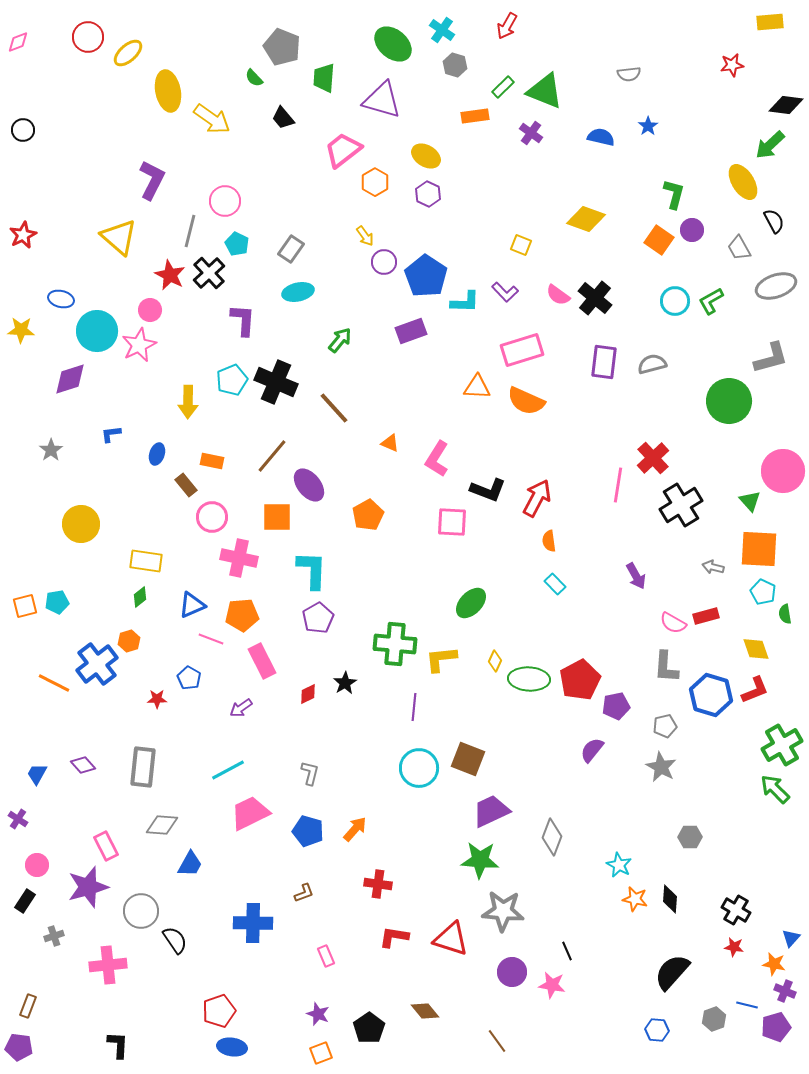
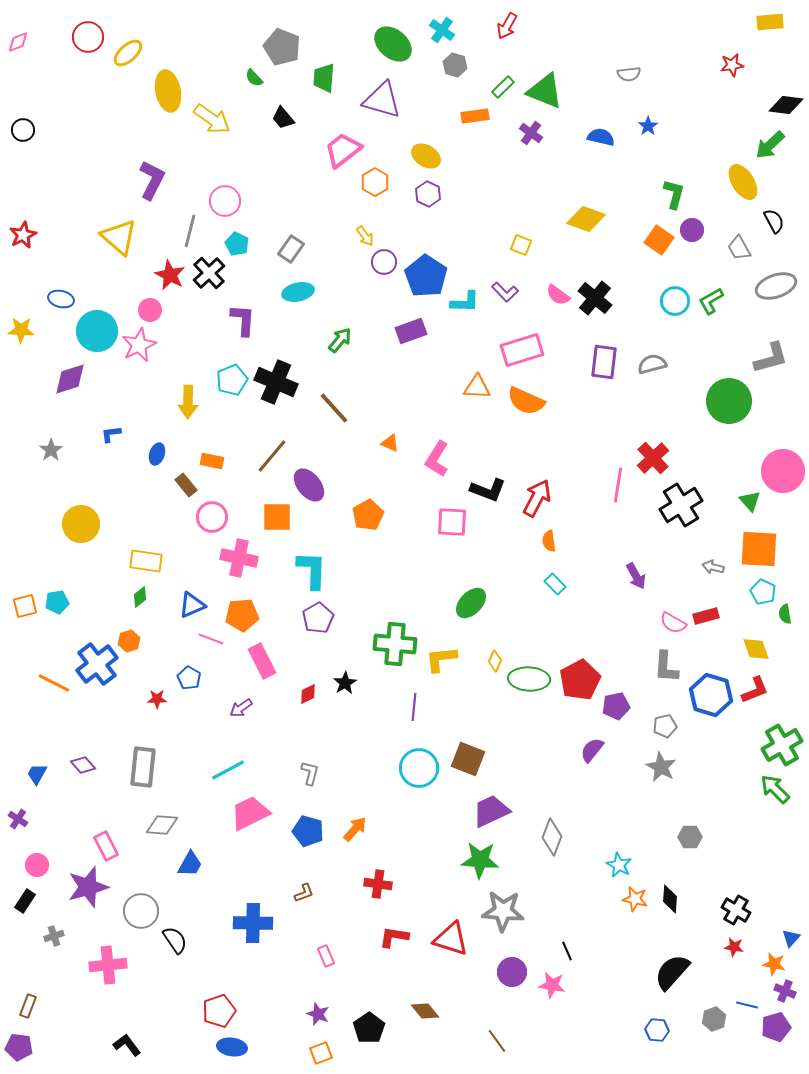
black L-shape at (118, 1045): moved 9 px right; rotated 40 degrees counterclockwise
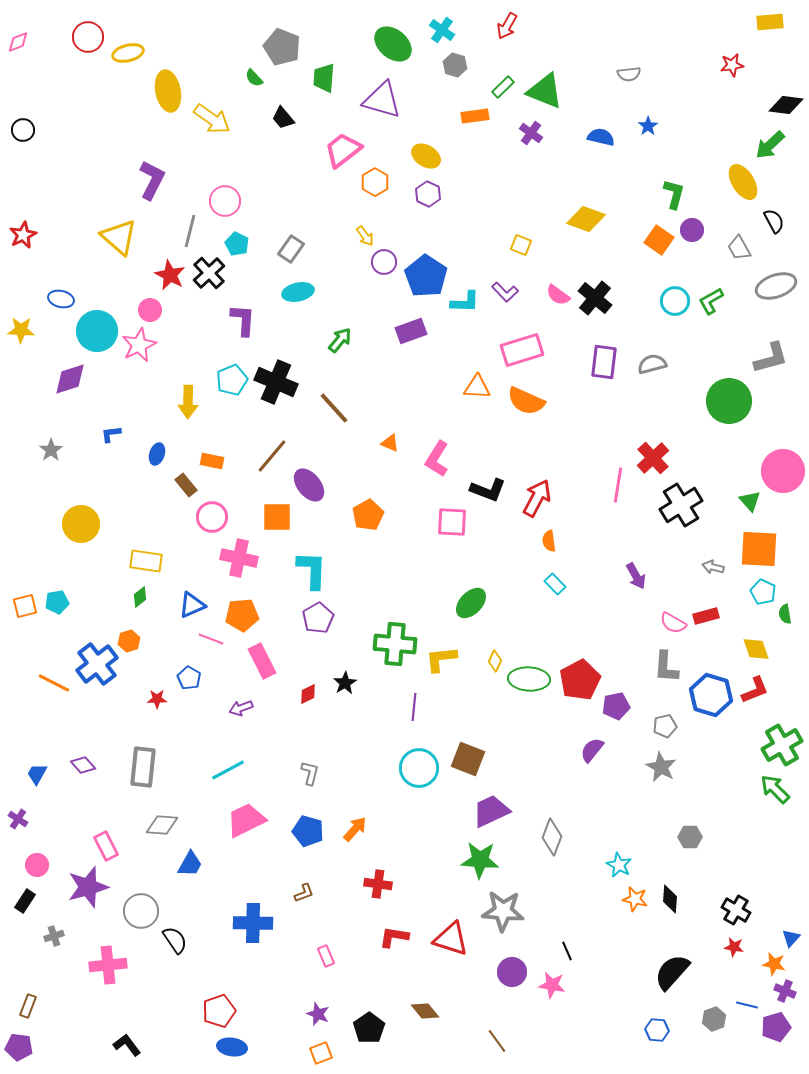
yellow ellipse at (128, 53): rotated 28 degrees clockwise
purple arrow at (241, 708): rotated 15 degrees clockwise
pink trapezoid at (250, 813): moved 4 px left, 7 px down
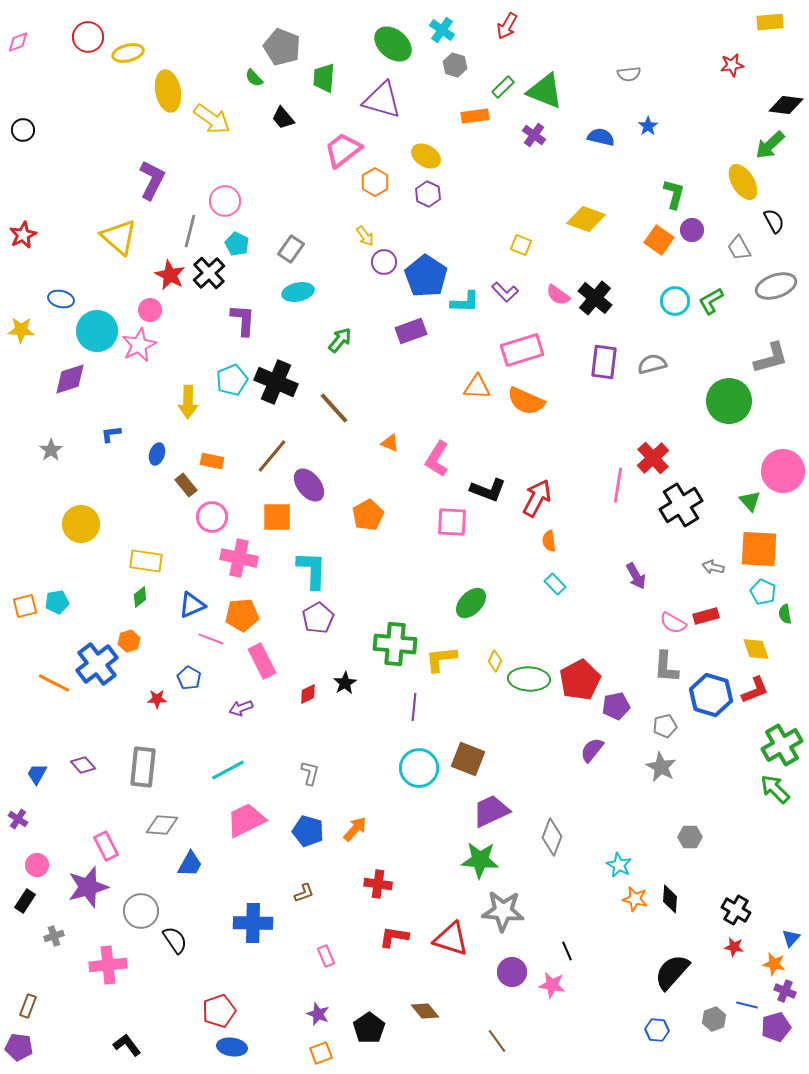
purple cross at (531, 133): moved 3 px right, 2 px down
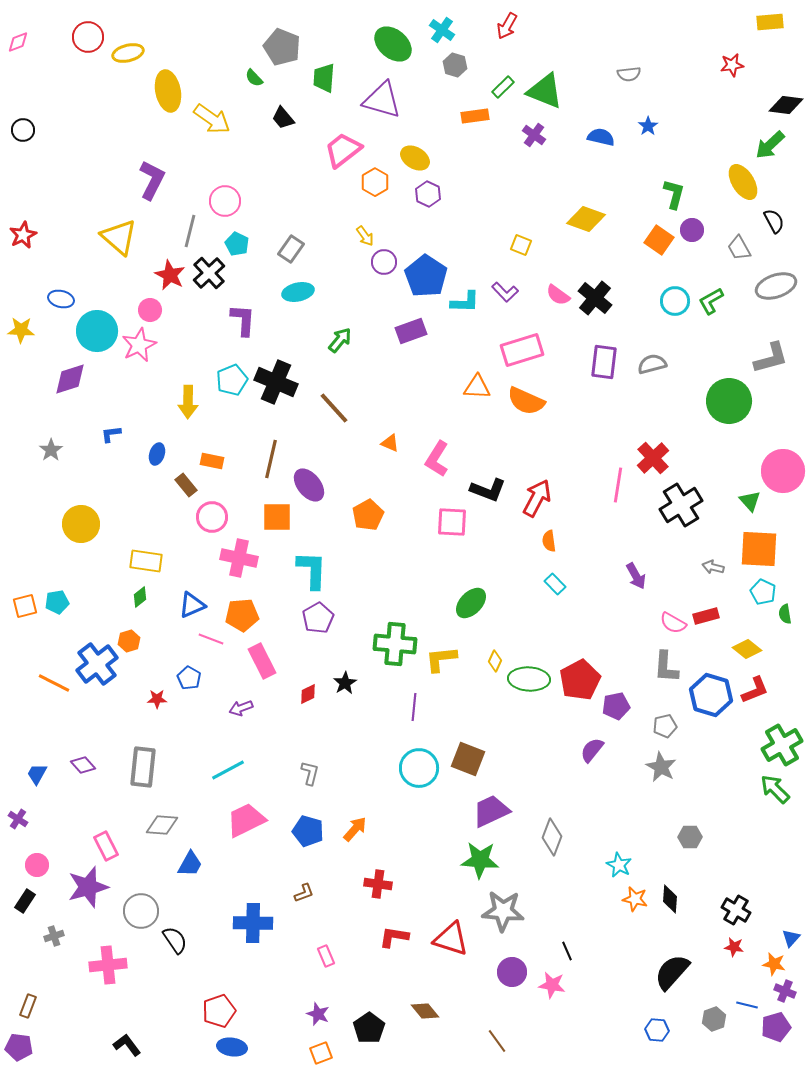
yellow ellipse at (426, 156): moved 11 px left, 2 px down
brown line at (272, 456): moved 1 px left, 3 px down; rotated 27 degrees counterclockwise
yellow diamond at (756, 649): moved 9 px left; rotated 32 degrees counterclockwise
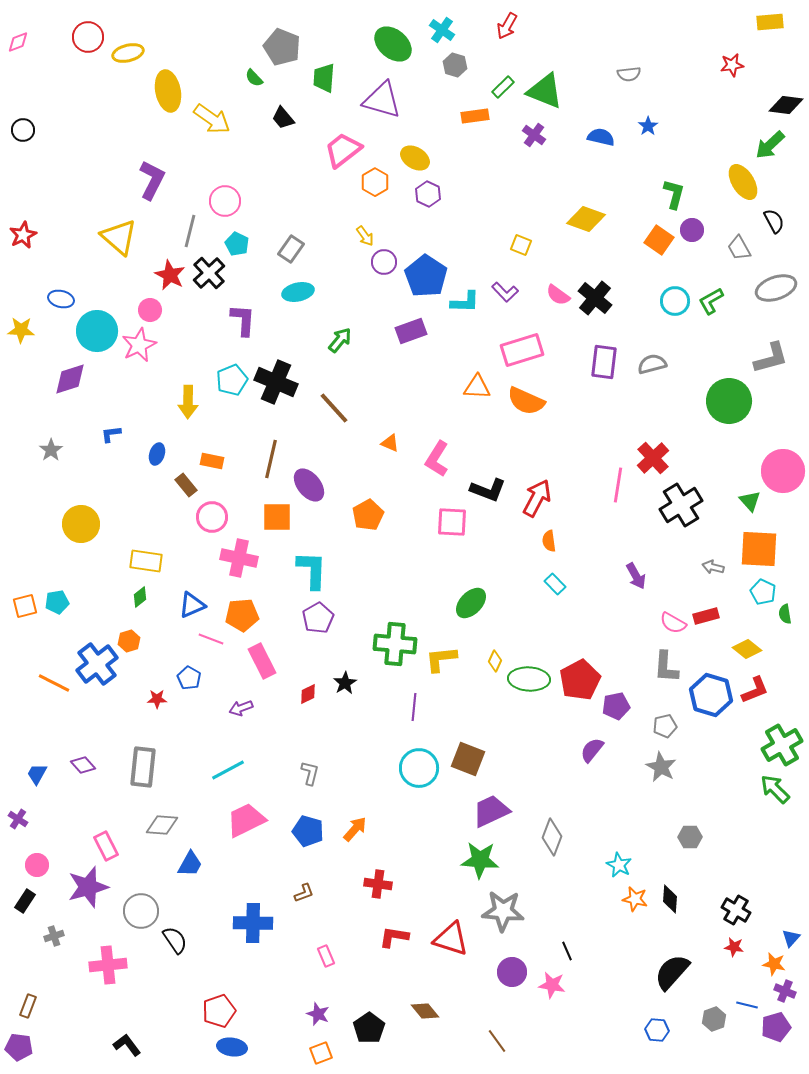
gray ellipse at (776, 286): moved 2 px down
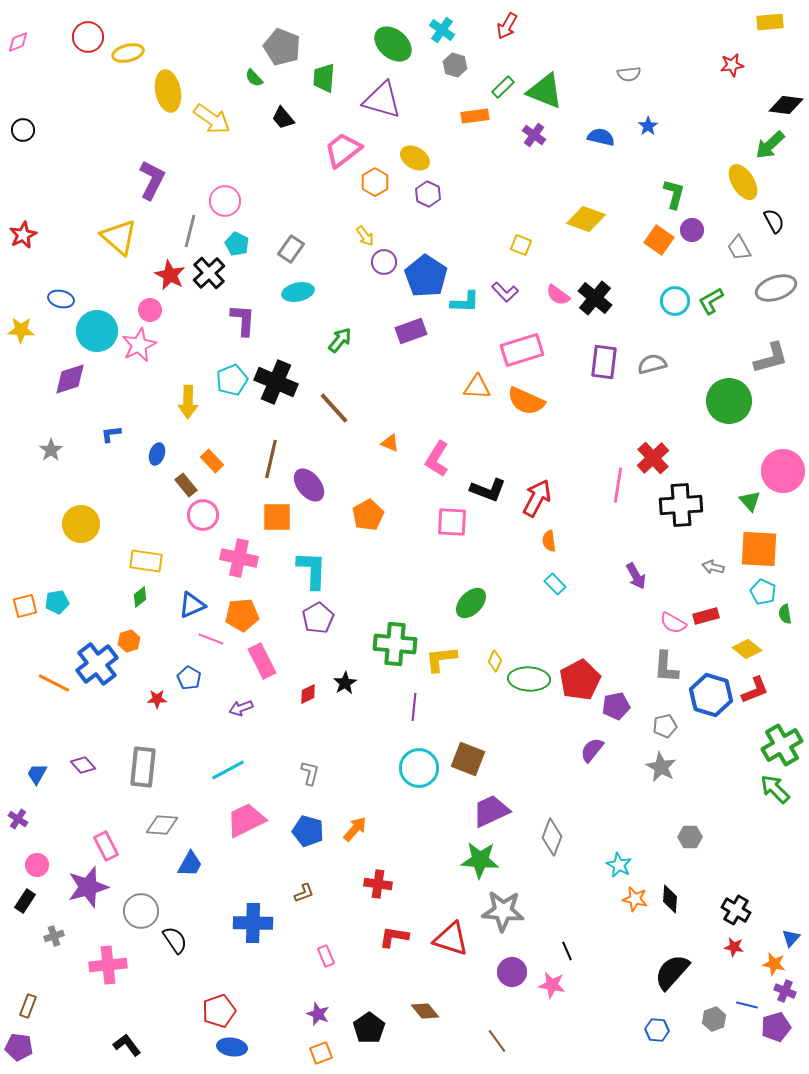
orange rectangle at (212, 461): rotated 35 degrees clockwise
black cross at (681, 505): rotated 27 degrees clockwise
pink circle at (212, 517): moved 9 px left, 2 px up
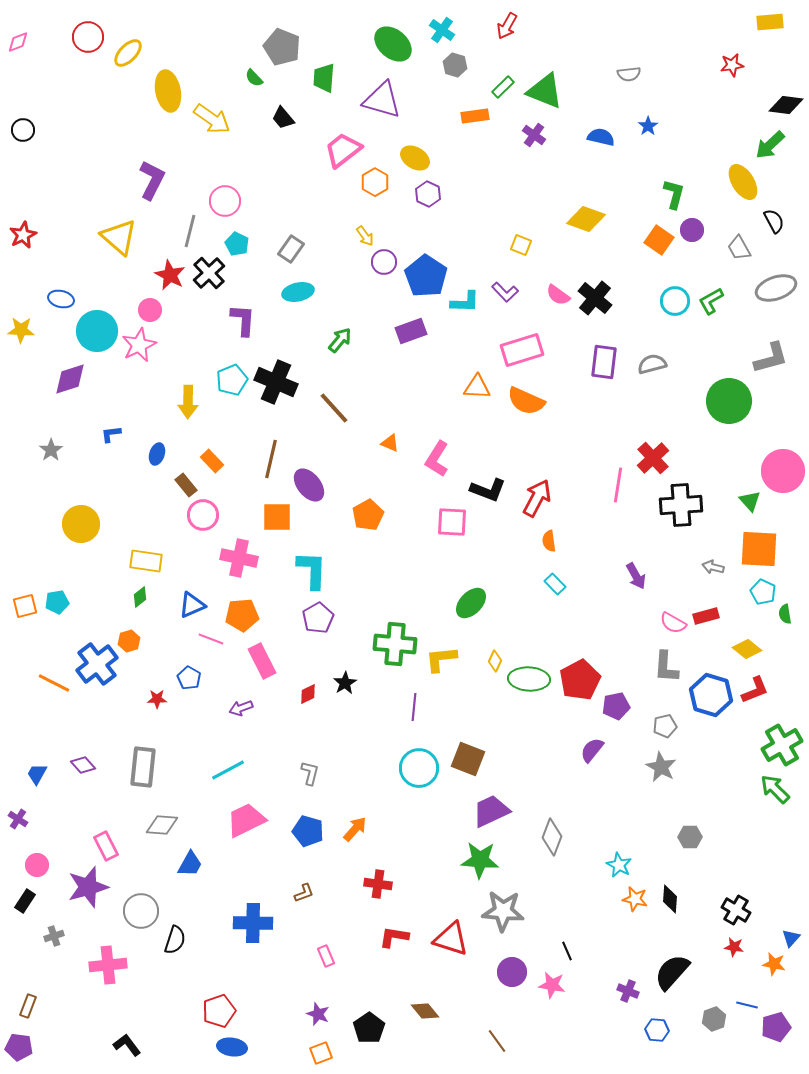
yellow ellipse at (128, 53): rotated 32 degrees counterclockwise
black semicircle at (175, 940): rotated 52 degrees clockwise
purple cross at (785, 991): moved 157 px left
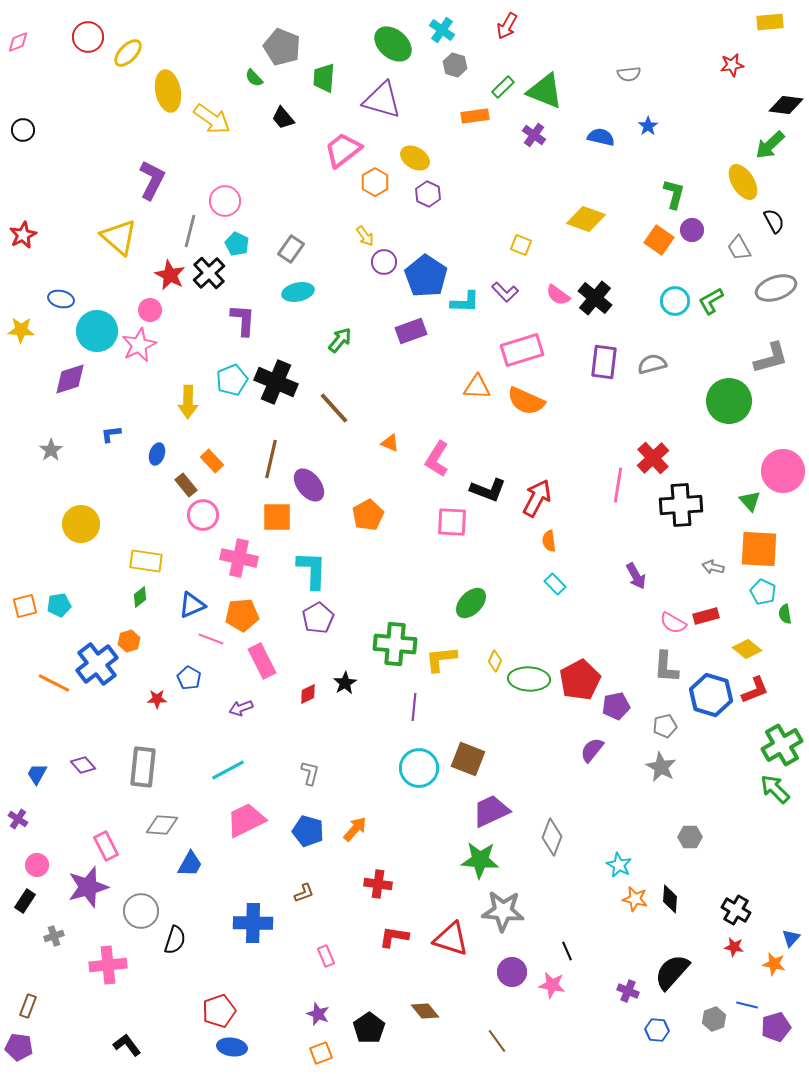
cyan pentagon at (57, 602): moved 2 px right, 3 px down
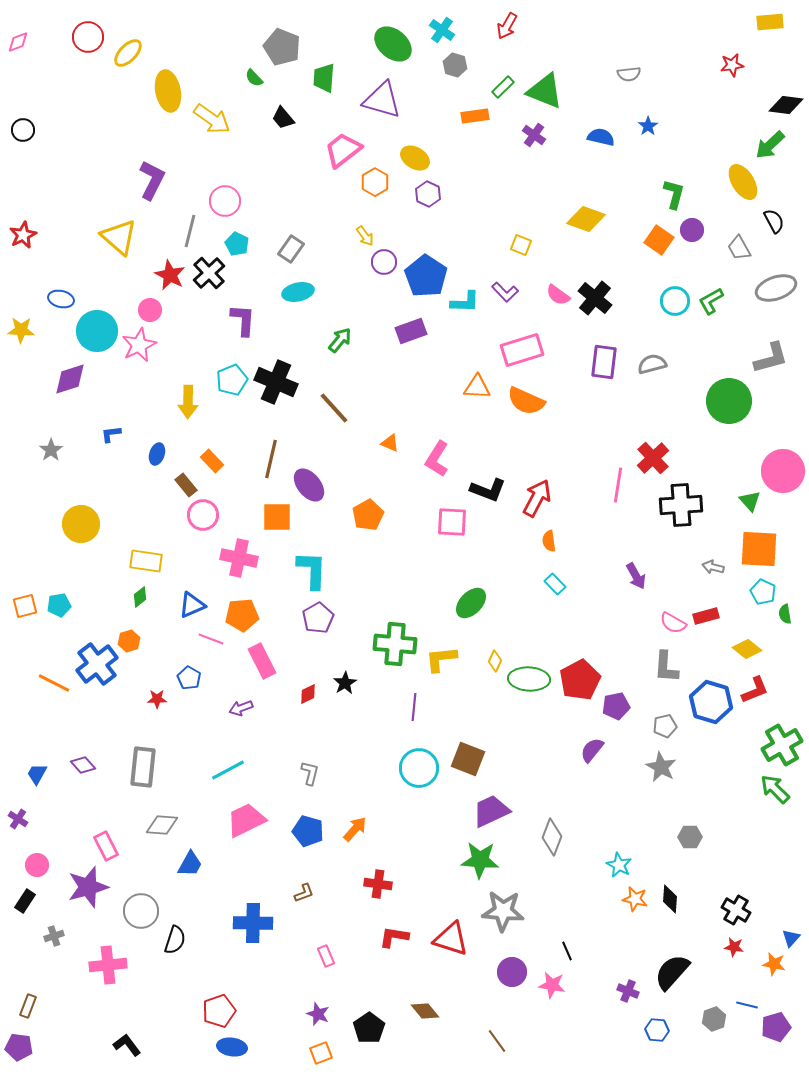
blue hexagon at (711, 695): moved 7 px down
